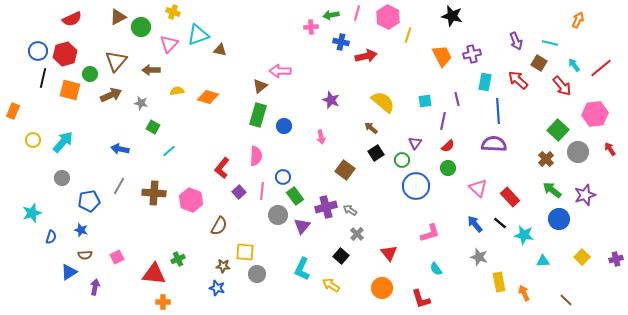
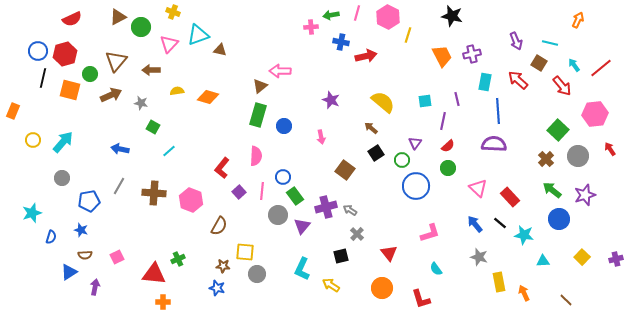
gray circle at (578, 152): moved 4 px down
black square at (341, 256): rotated 35 degrees clockwise
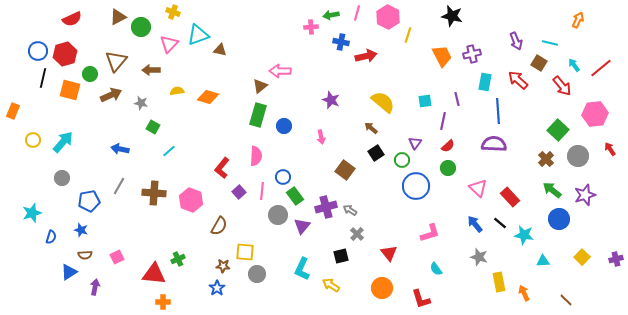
blue star at (217, 288): rotated 21 degrees clockwise
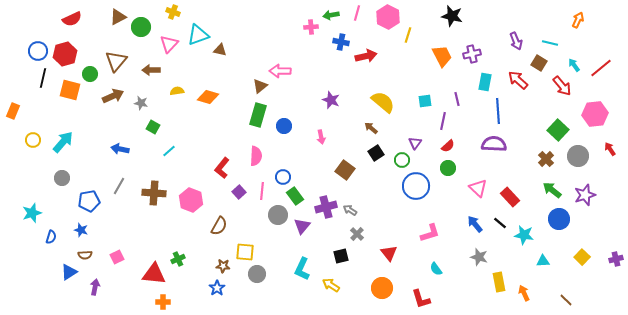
brown arrow at (111, 95): moved 2 px right, 1 px down
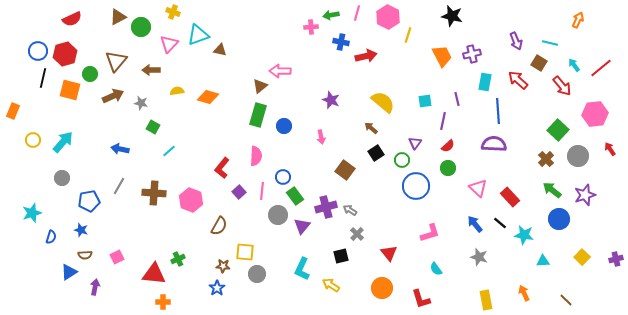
yellow rectangle at (499, 282): moved 13 px left, 18 px down
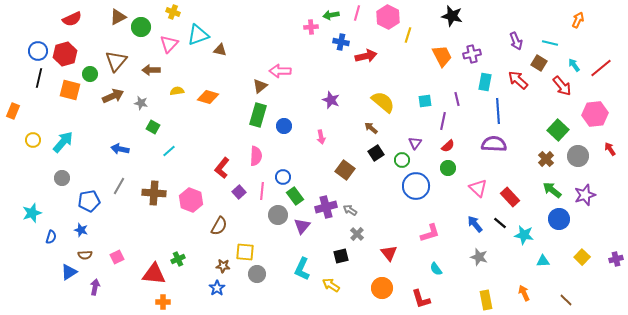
black line at (43, 78): moved 4 px left
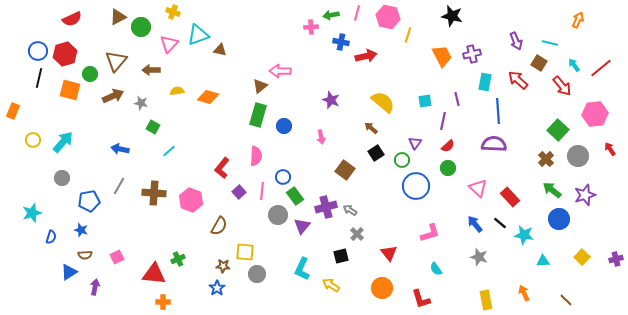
pink hexagon at (388, 17): rotated 15 degrees counterclockwise
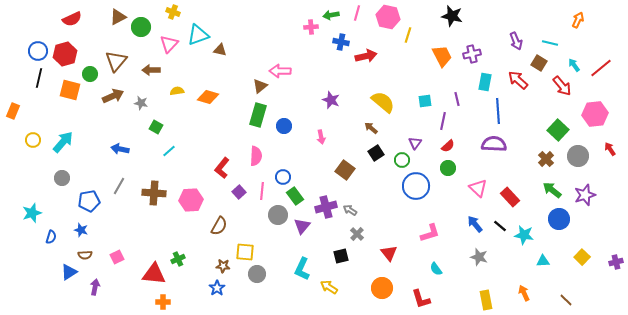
green square at (153, 127): moved 3 px right
pink hexagon at (191, 200): rotated 25 degrees counterclockwise
black line at (500, 223): moved 3 px down
purple cross at (616, 259): moved 3 px down
yellow arrow at (331, 285): moved 2 px left, 2 px down
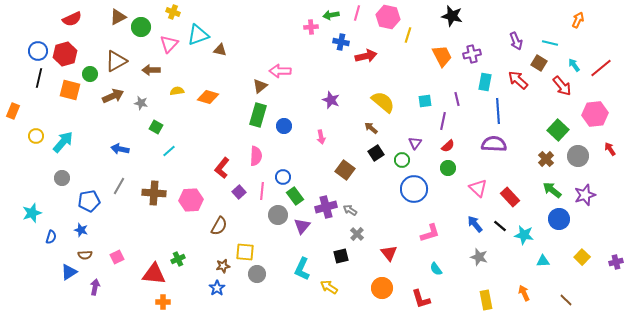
brown triangle at (116, 61): rotated 20 degrees clockwise
yellow circle at (33, 140): moved 3 px right, 4 px up
blue circle at (416, 186): moved 2 px left, 3 px down
brown star at (223, 266): rotated 16 degrees counterclockwise
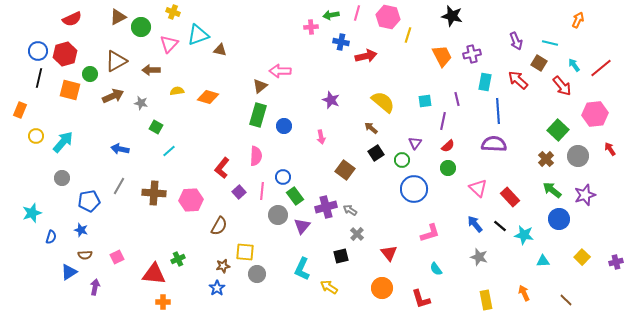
orange rectangle at (13, 111): moved 7 px right, 1 px up
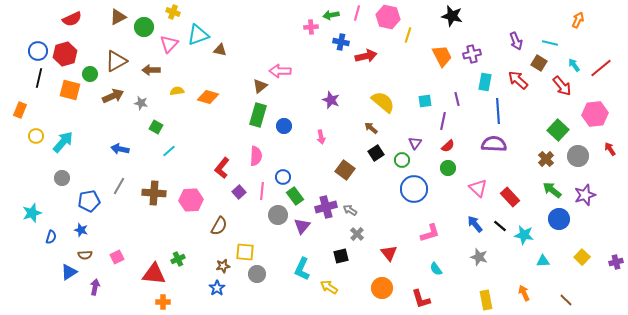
green circle at (141, 27): moved 3 px right
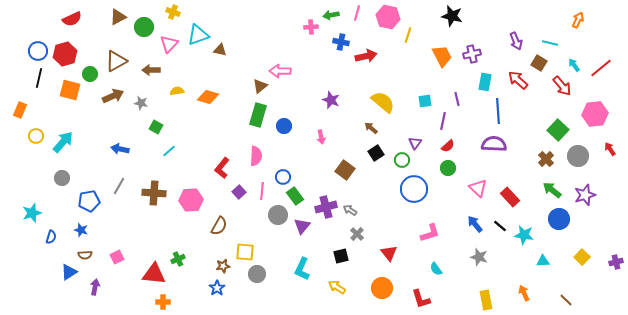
yellow arrow at (329, 287): moved 8 px right
